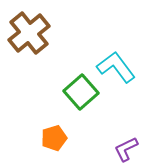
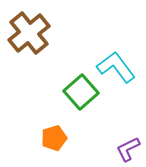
purple L-shape: moved 2 px right
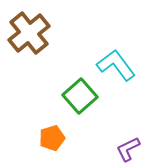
cyan L-shape: moved 2 px up
green square: moved 1 px left, 4 px down
orange pentagon: moved 2 px left
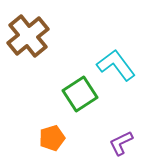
brown cross: moved 1 px left, 3 px down
green square: moved 2 px up; rotated 8 degrees clockwise
purple L-shape: moved 7 px left, 6 px up
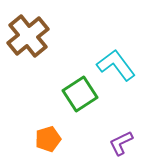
orange pentagon: moved 4 px left, 1 px down
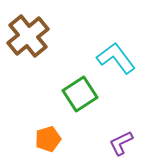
cyan L-shape: moved 7 px up
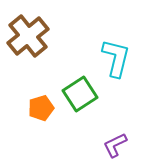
cyan L-shape: rotated 51 degrees clockwise
orange pentagon: moved 7 px left, 31 px up
purple L-shape: moved 6 px left, 2 px down
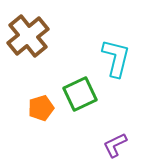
green square: rotated 8 degrees clockwise
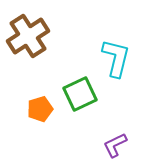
brown cross: rotated 6 degrees clockwise
orange pentagon: moved 1 px left, 1 px down
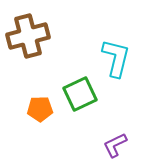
brown cross: rotated 18 degrees clockwise
orange pentagon: rotated 15 degrees clockwise
